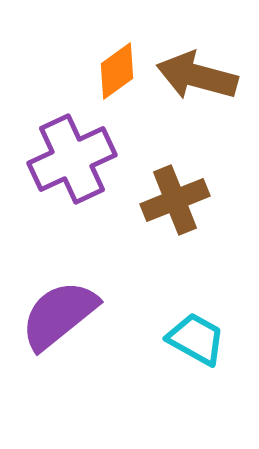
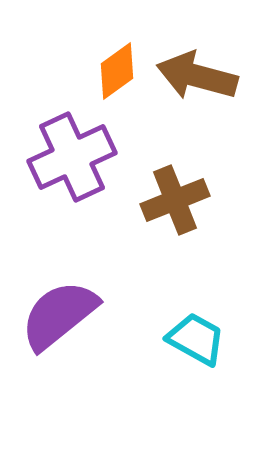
purple cross: moved 2 px up
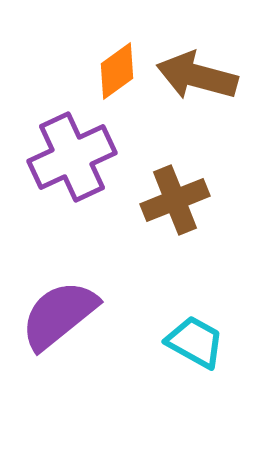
cyan trapezoid: moved 1 px left, 3 px down
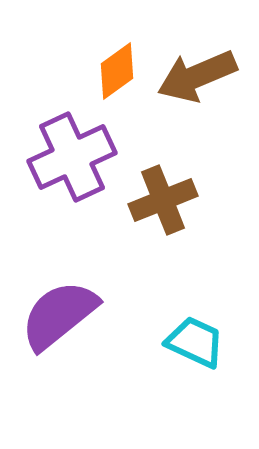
brown arrow: rotated 38 degrees counterclockwise
brown cross: moved 12 px left
cyan trapezoid: rotated 4 degrees counterclockwise
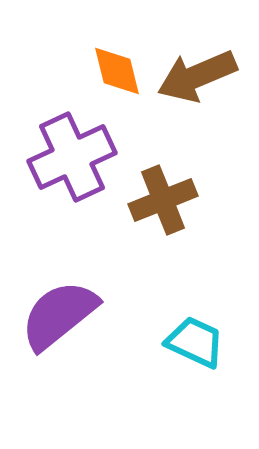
orange diamond: rotated 68 degrees counterclockwise
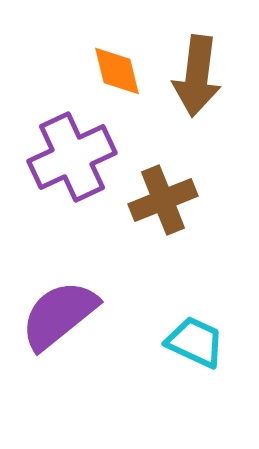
brown arrow: rotated 60 degrees counterclockwise
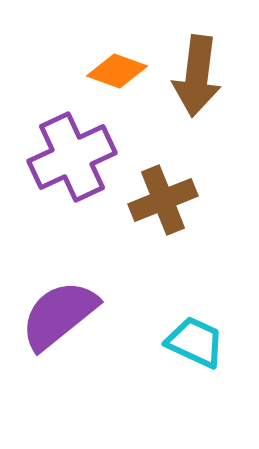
orange diamond: rotated 56 degrees counterclockwise
